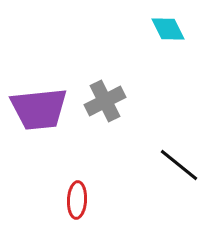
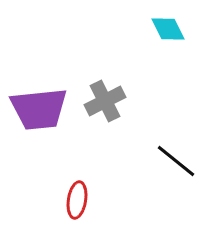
black line: moved 3 px left, 4 px up
red ellipse: rotated 6 degrees clockwise
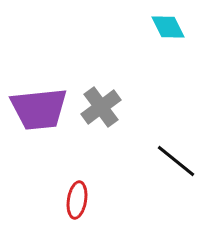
cyan diamond: moved 2 px up
gray cross: moved 4 px left, 6 px down; rotated 9 degrees counterclockwise
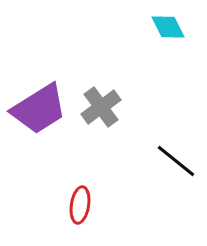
purple trapezoid: rotated 26 degrees counterclockwise
red ellipse: moved 3 px right, 5 px down
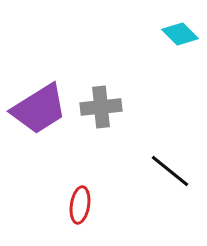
cyan diamond: moved 12 px right, 7 px down; rotated 18 degrees counterclockwise
gray cross: rotated 30 degrees clockwise
black line: moved 6 px left, 10 px down
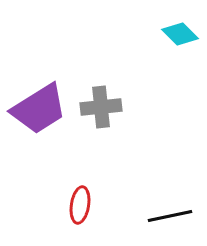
black line: moved 45 px down; rotated 51 degrees counterclockwise
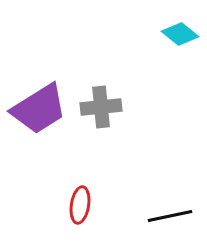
cyan diamond: rotated 6 degrees counterclockwise
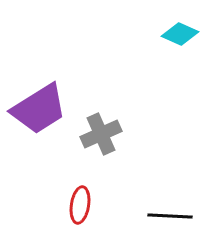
cyan diamond: rotated 15 degrees counterclockwise
gray cross: moved 27 px down; rotated 18 degrees counterclockwise
black line: rotated 15 degrees clockwise
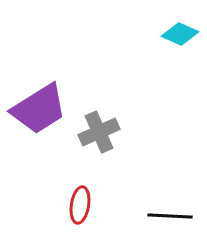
gray cross: moved 2 px left, 2 px up
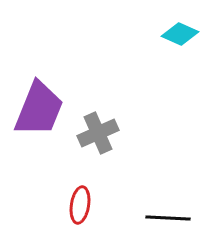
purple trapezoid: rotated 36 degrees counterclockwise
gray cross: moved 1 px left, 1 px down
black line: moved 2 px left, 2 px down
